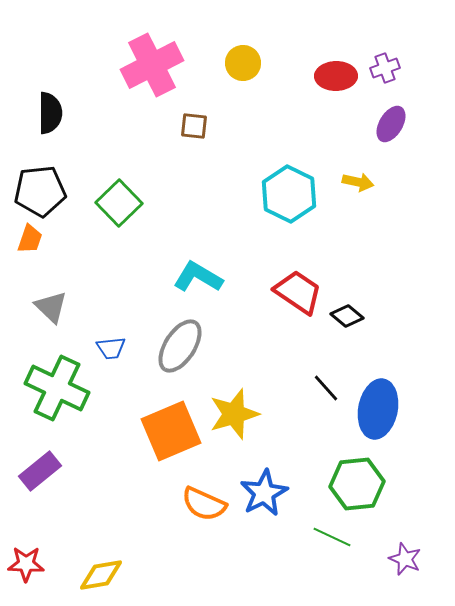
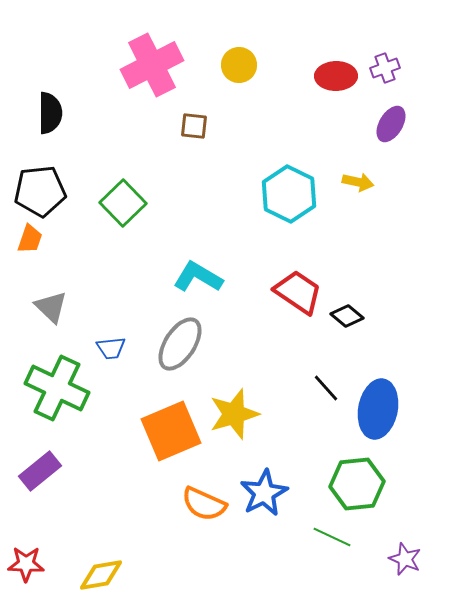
yellow circle: moved 4 px left, 2 px down
green square: moved 4 px right
gray ellipse: moved 2 px up
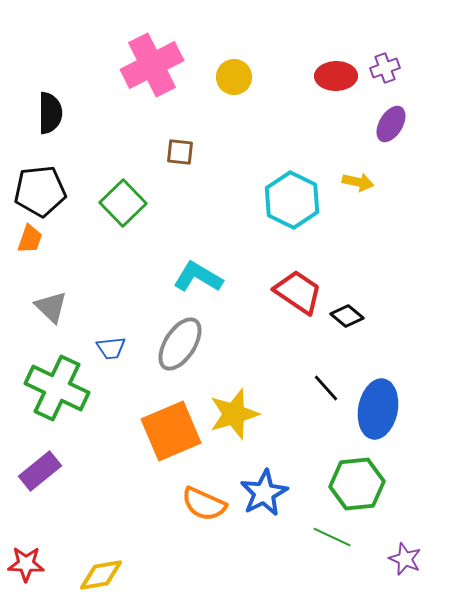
yellow circle: moved 5 px left, 12 px down
brown square: moved 14 px left, 26 px down
cyan hexagon: moved 3 px right, 6 px down
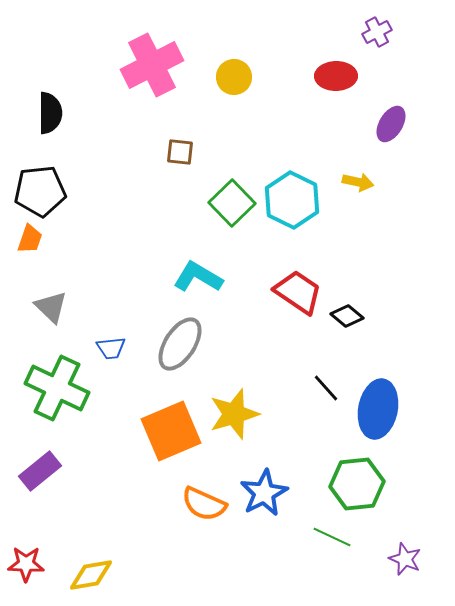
purple cross: moved 8 px left, 36 px up; rotated 8 degrees counterclockwise
green square: moved 109 px right
yellow diamond: moved 10 px left
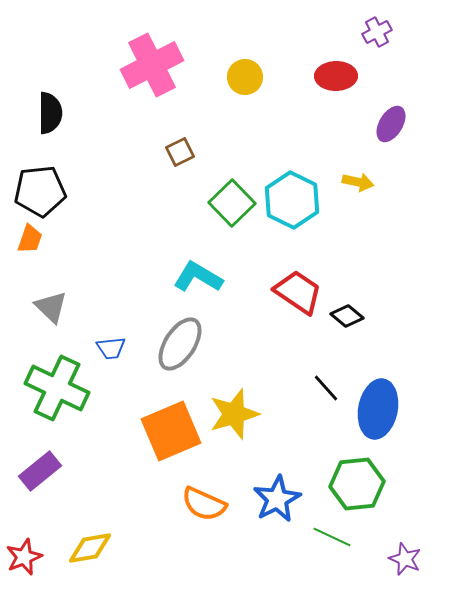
yellow circle: moved 11 px right
brown square: rotated 32 degrees counterclockwise
blue star: moved 13 px right, 6 px down
red star: moved 2 px left, 7 px up; rotated 24 degrees counterclockwise
yellow diamond: moved 1 px left, 27 px up
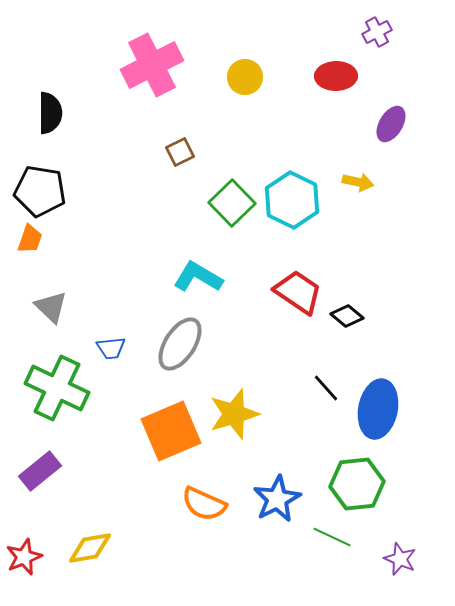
black pentagon: rotated 15 degrees clockwise
purple star: moved 5 px left
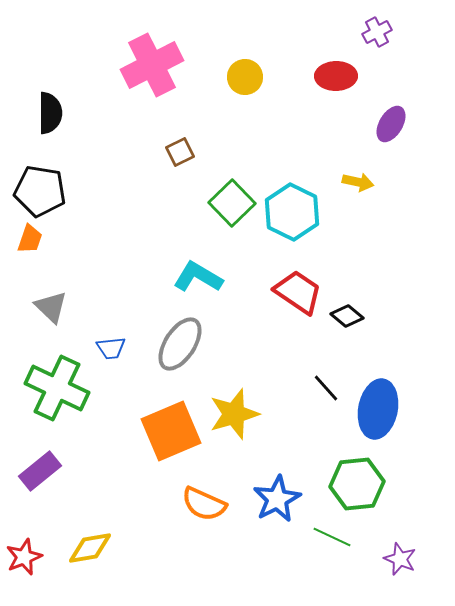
cyan hexagon: moved 12 px down
